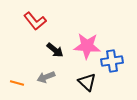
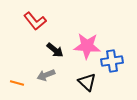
gray arrow: moved 2 px up
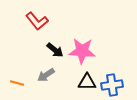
red L-shape: moved 2 px right
pink star: moved 5 px left, 5 px down
blue cross: moved 24 px down
gray arrow: rotated 12 degrees counterclockwise
black triangle: rotated 42 degrees counterclockwise
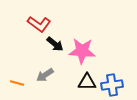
red L-shape: moved 2 px right, 3 px down; rotated 15 degrees counterclockwise
black arrow: moved 6 px up
gray arrow: moved 1 px left
